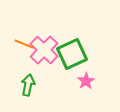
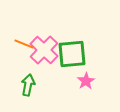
green square: rotated 20 degrees clockwise
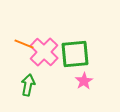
pink cross: moved 2 px down
green square: moved 3 px right
pink star: moved 2 px left
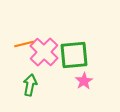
orange line: rotated 36 degrees counterclockwise
green square: moved 1 px left, 1 px down
green arrow: moved 2 px right
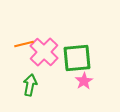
green square: moved 3 px right, 3 px down
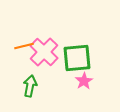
orange line: moved 2 px down
green arrow: moved 1 px down
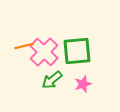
green square: moved 7 px up
pink star: moved 1 px left, 3 px down; rotated 12 degrees clockwise
green arrow: moved 22 px right, 6 px up; rotated 140 degrees counterclockwise
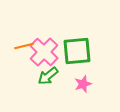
green arrow: moved 4 px left, 4 px up
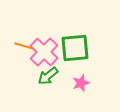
orange line: rotated 30 degrees clockwise
green square: moved 2 px left, 3 px up
pink star: moved 2 px left, 1 px up
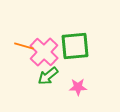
green square: moved 2 px up
pink star: moved 3 px left, 4 px down; rotated 18 degrees clockwise
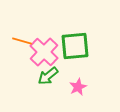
orange line: moved 2 px left, 5 px up
pink star: rotated 24 degrees counterclockwise
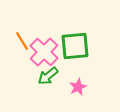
orange line: rotated 42 degrees clockwise
